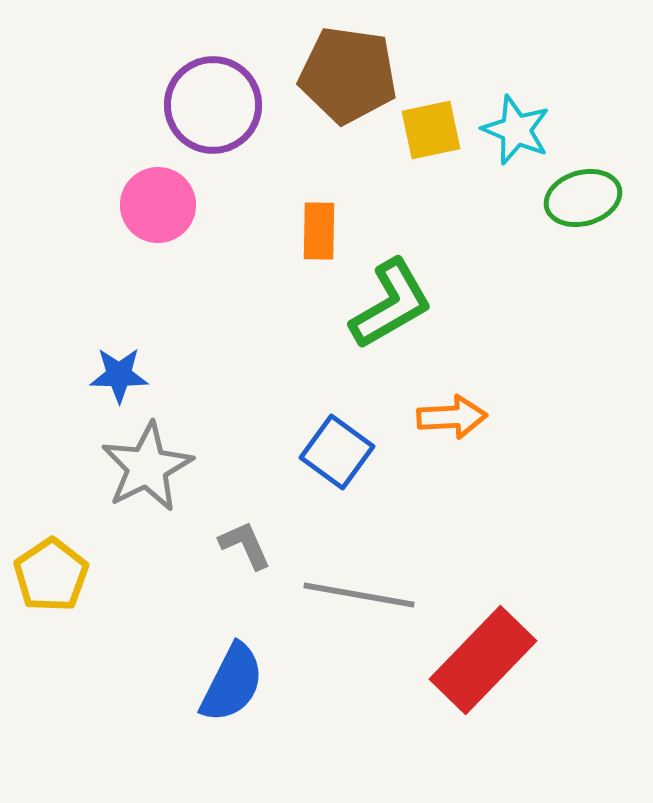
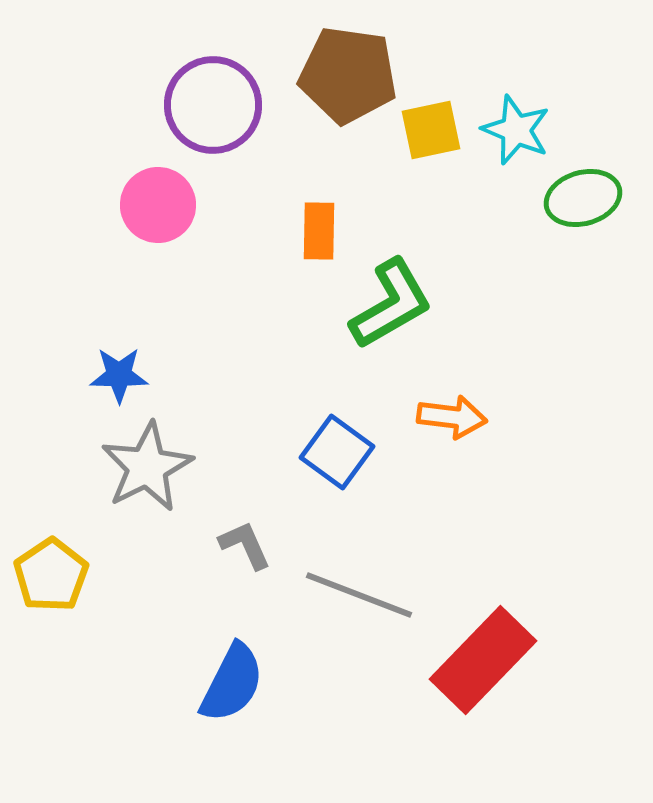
orange arrow: rotated 10 degrees clockwise
gray line: rotated 11 degrees clockwise
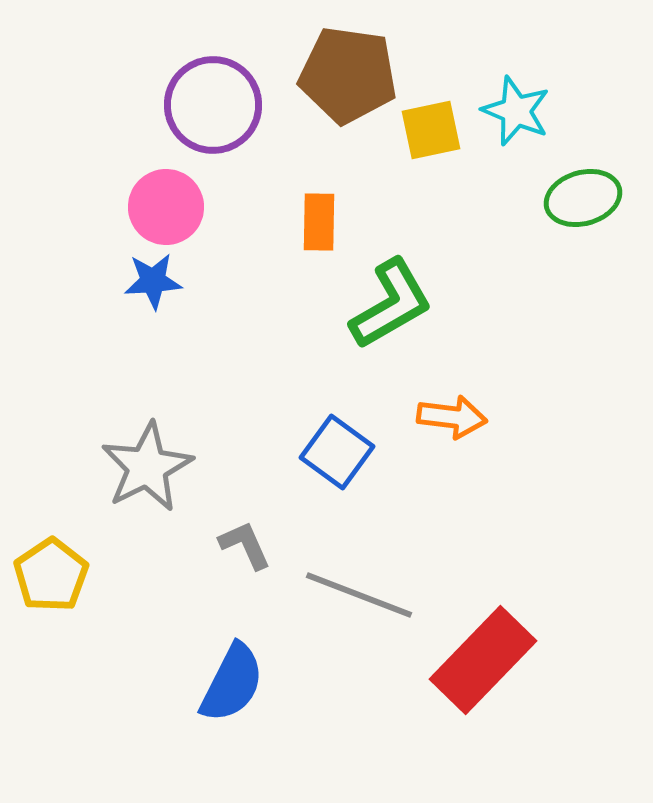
cyan star: moved 19 px up
pink circle: moved 8 px right, 2 px down
orange rectangle: moved 9 px up
blue star: moved 34 px right, 94 px up; rotated 4 degrees counterclockwise
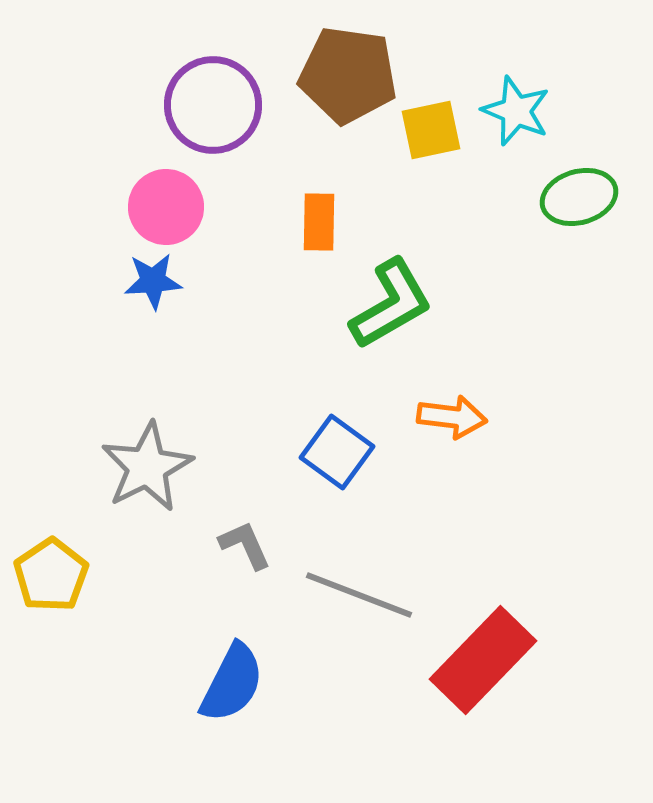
green ellipse: moved 4 px left, 1 px up
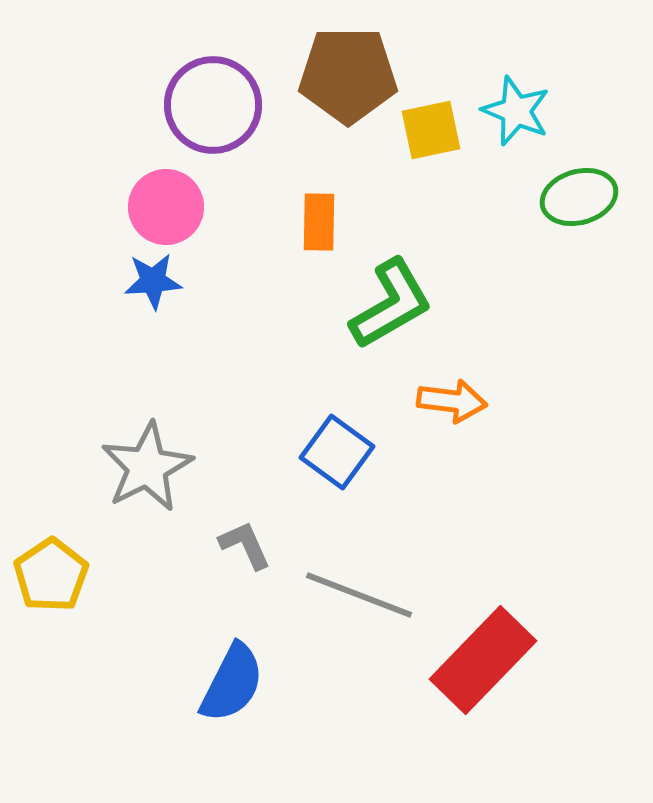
brown pentagon: rotated 8 degrees counterclockwise
orange arrow: moved 16 px up
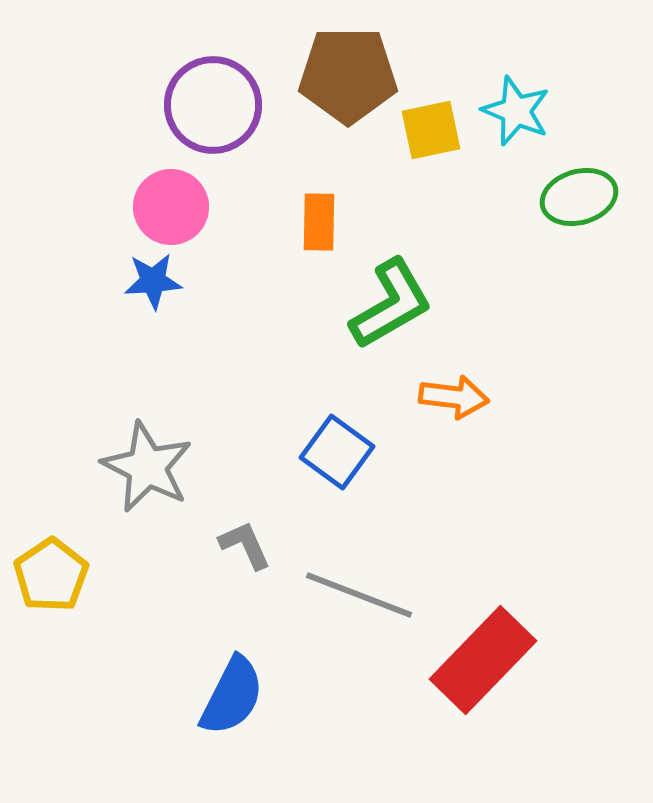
pink circle: moved 5 px right
orange arrow: moved 2 px right, 4 px up
gray star: rotated 18 degrees counterclockwise
blue semicircle: moved 13 px down
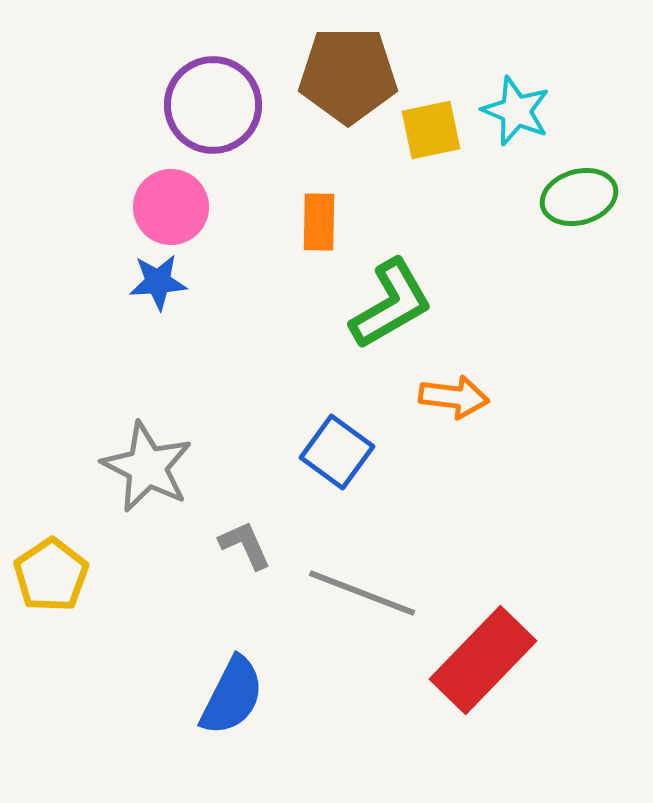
blue star: moved 5 px right, 1 px down
gray line: moved 3 px right, 2 px up
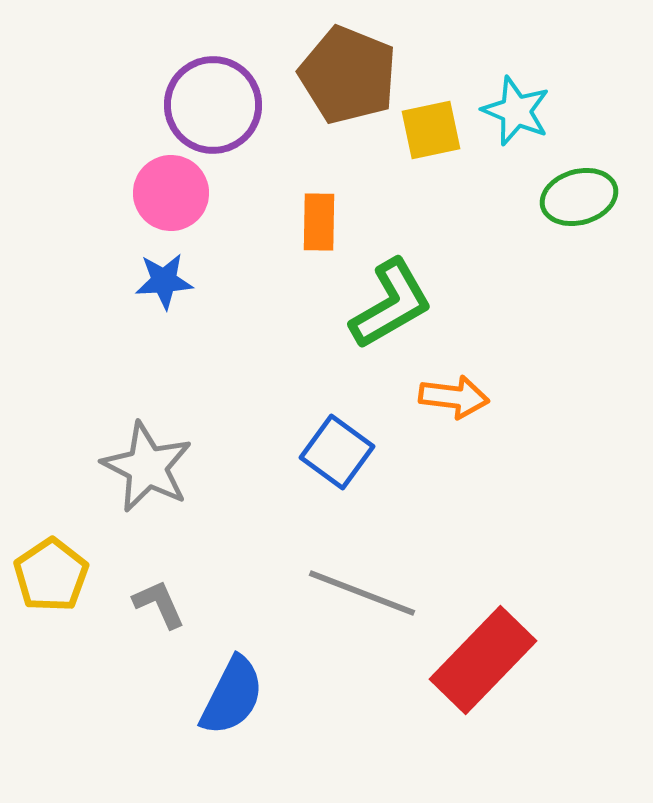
brown pentagon: rotated 22 degrees clockwise
pink circle: moved 14 px up
blue star: moved 6 px right, 1 px up
gray L-shape: moved 86 px left, 59 px down
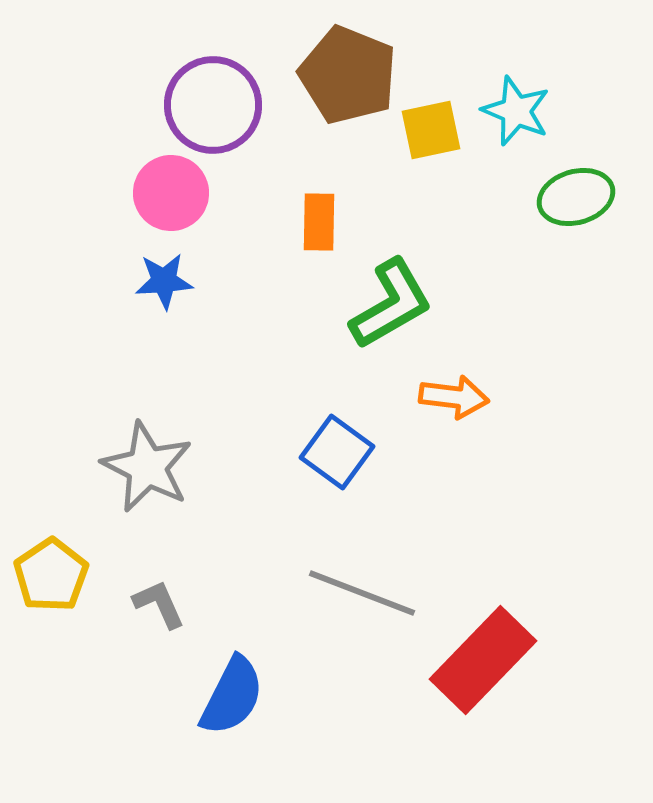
green ellipse: moved 3 px left
